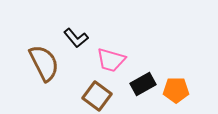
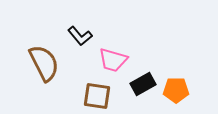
black L-shape: moved 4 px right, 2 px up
pink trapezoid: moved 2 px right
brown square: rotated 28 degrees counterclockwise
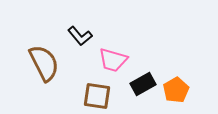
orange pentagon: rotated 30 degrees counterclockwise
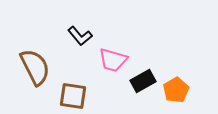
brown semicircle: moved 9 px left, 4 px down
black rectangle: moved 3 px up
brown square: moved 24 px left
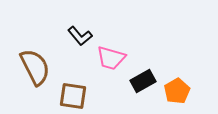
pink trapezoid: moved 2 px left, 2 px up
orange pentagon: moved 1 px right, 1 px down
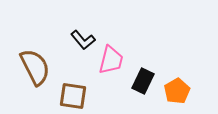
black L-shape: moved 3 px right, 4 px down
pink trapezoid: moved 2 px down; rotated 92 degrees counterclockwise
black rectangle: rotated 35 degrees counterclockwise
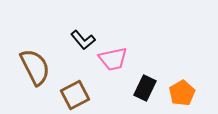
pink trapezoid: moved 2 px right, 1 px up; rotated 64 degrees clockwise
black rectangle: moved 2 px right, 7 px down
orange pentagon: moved 5 px right, 2 px down
brown square: moved 2 px right, 1 px up; rotated 36 degrees counterclockwise
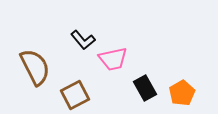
black rectangle: rotated 55 degrees counterclockwise
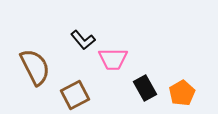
pink trapezoid: rotated 12 degrees clockwise
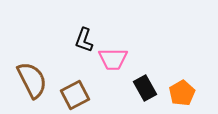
black L-shape: moved 1 px right; rotated 60 degrees clockwise
brown semicircle: moved 3 px left, 13 px down
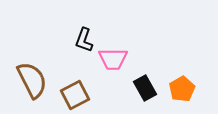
orange pentagon: moved 4 px up
